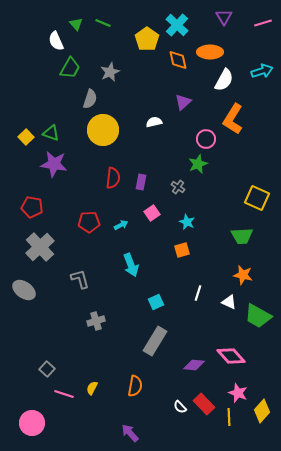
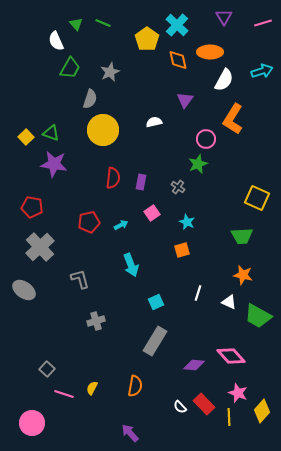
purple triangle at (183, 102): moved 2 px right, 2 px up; rotated 12 degrees counterclockwise
red pentagon at (89, 222): rotated 10 degrees counterclockwise
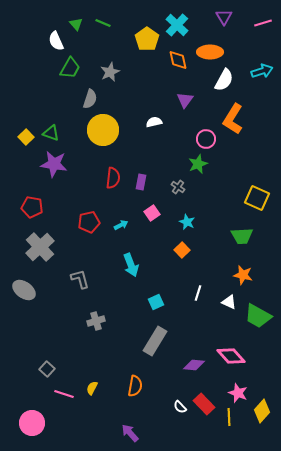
orange square at (182, 250): rotated 28 degrees counterclockwise
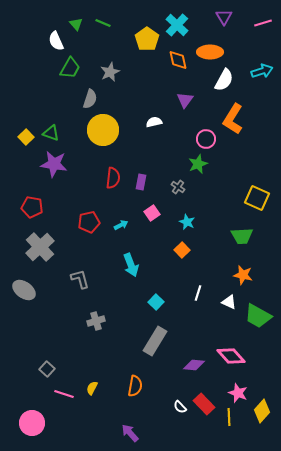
cyan square at (156, 302): rotated 21 degrees counterclockwise
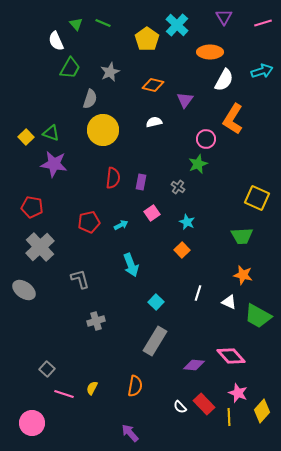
orange diamond at (178, 60): moved 25 px left, 25 px down; rotated 65 degrees counterclockwise
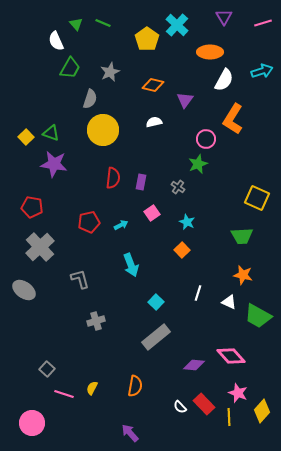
gray rectangle at (155, 341): moved 1 px right, 4 px up; rotated 20 degrees clockwise
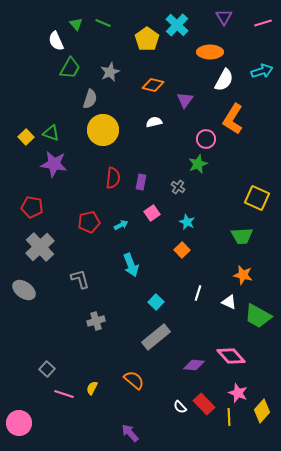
orange semicircle at (135, 386): moved 1 px left, 6 px up; rotated 60 degrees counterclockwise
pink circle at (32, 423): moved 13 px left
